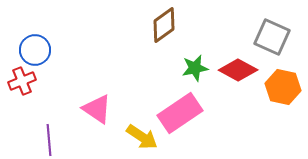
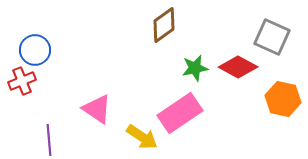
red diamond: moved 3 px up
orange hexagon: moved 12 px down
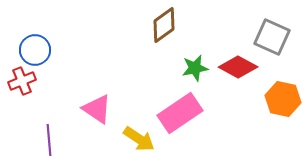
yellow arrow: moved 3 px left, 2 px down
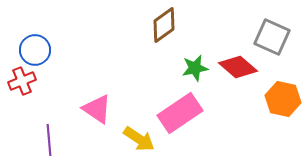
red diamond: rotated 12 degrees clockwise
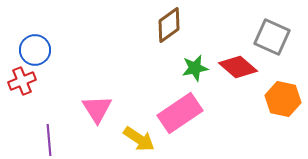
brown diamond: moved 5 px right
pink triangle: rotated 24 degrees clockwise
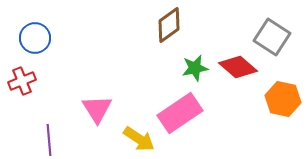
gray square: rotated 9 degrees clockwise
blue circle: moved 12 px up
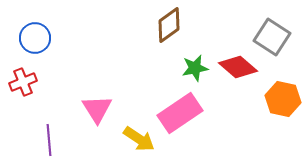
red cross: moved 1 px right, 1 px down
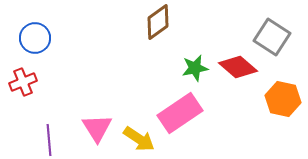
brown diamond: moved 11 px left, 3 px up
pink triangle: moved 19 px down
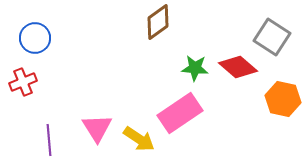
green star: rotated 16 degrees clockwise
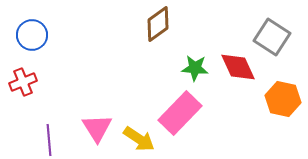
brown diamond: moved 2 px down
blue circle: moved 3 px left, 3 px up
red diamond: rotated 24 degrees clockwise
pink rectangle: rotated 12 degrees counterclockwise
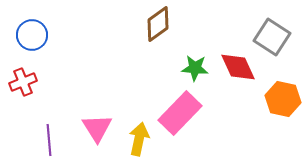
yellow arrow: rotated 112 degrees counterclockwise
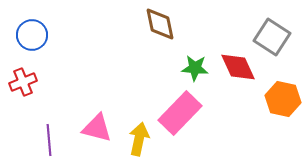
brown diamond: moved 2 px right; rotated 66 degrees counterclockwise
pink triangle: rotated 44 degrees counterclockwise
